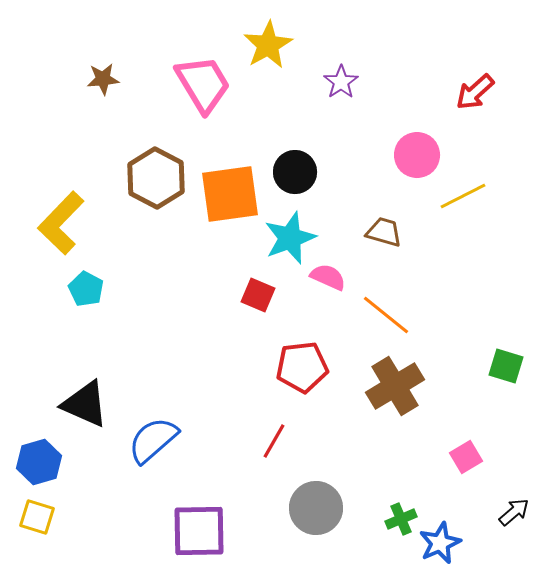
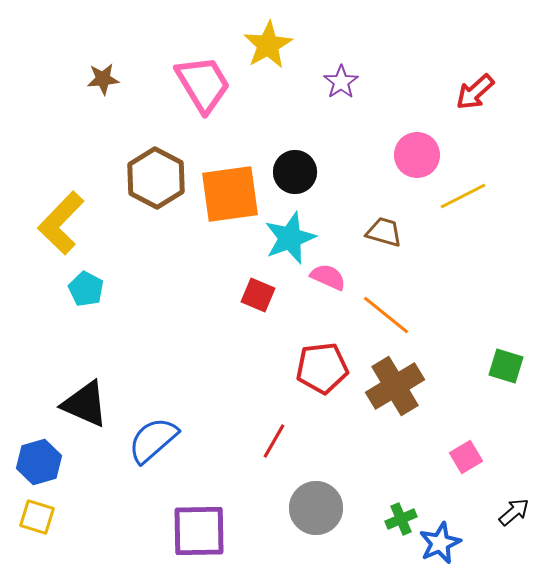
red pentagon: moved 20 px right, 1 px down
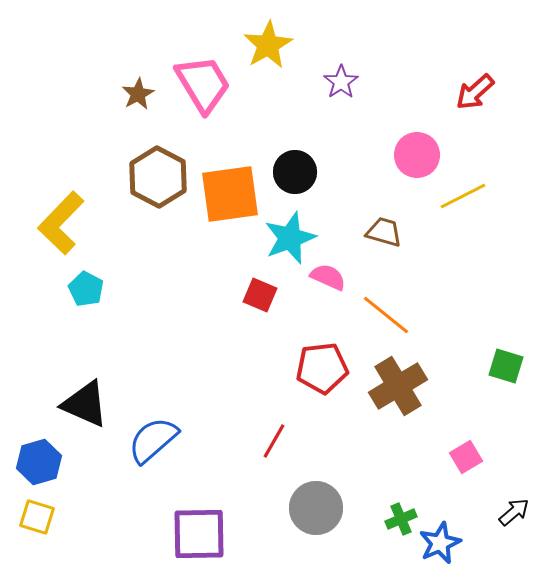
brown star: moved 35 px right, 15 px down; rotated 24 degrees counterclockwise
brown hexagon: moved 2 px right, 1 px up
red square: moved 2 px right
brown cross: moved 3 px right
purple square: moved 3 px down
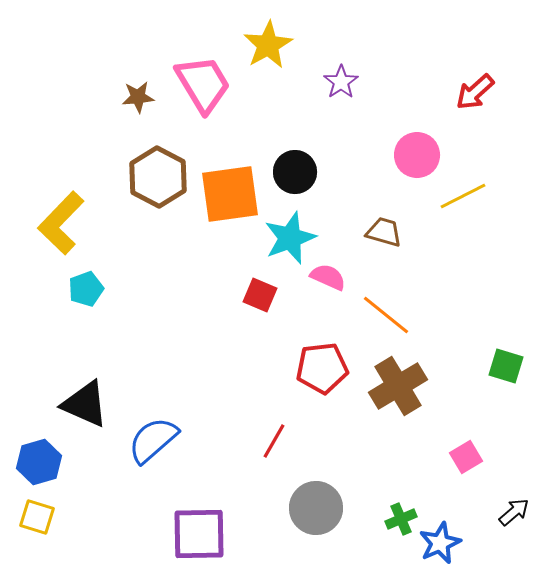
brown star: moved 3 px down; rotated 24 degrees clockwise
cyan pentagon: rotated 24 degrees clockwise
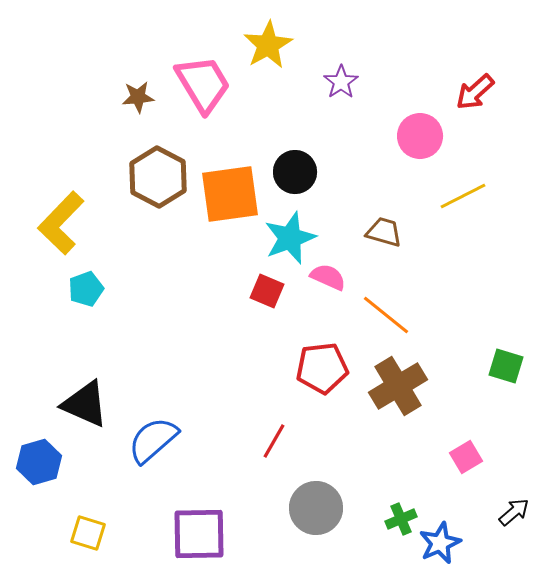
pink circle: moved 3 px right, 19 px up
red square: moved 7 px right, 4 px up
yellow square: moved 51 px right, 16 px down
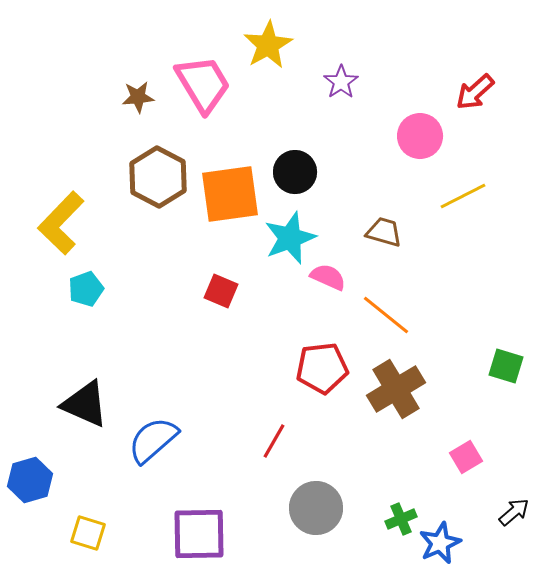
red square: moved 46 px left
brown cross: moved 2 px left, 3 px down
blue hexagon: moved 9 px left, 18 px down
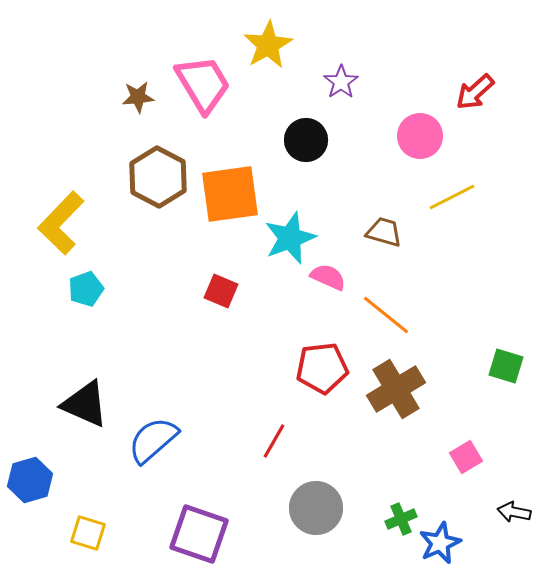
black circle: moved 11 px right, 32 px up
yellow line: moved 11 px left, 1 px down
black arrow: rotated 128 degrees counterclockwise
purple square: rotated 20 degrees clockwise
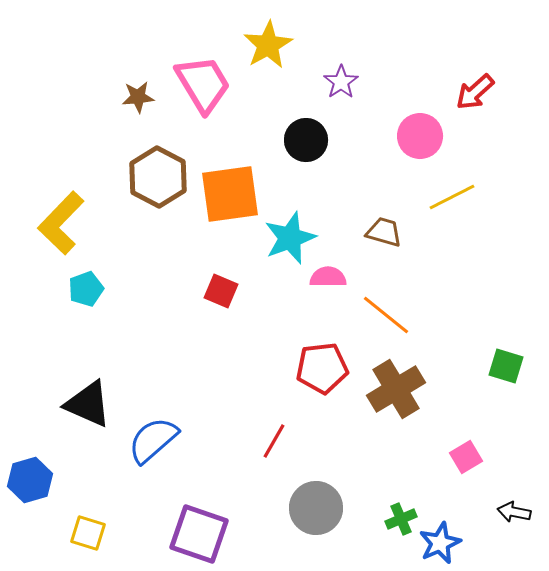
pink semicircle: rotated 24 degrees counterclockwise
black triangle: moved 3 px right
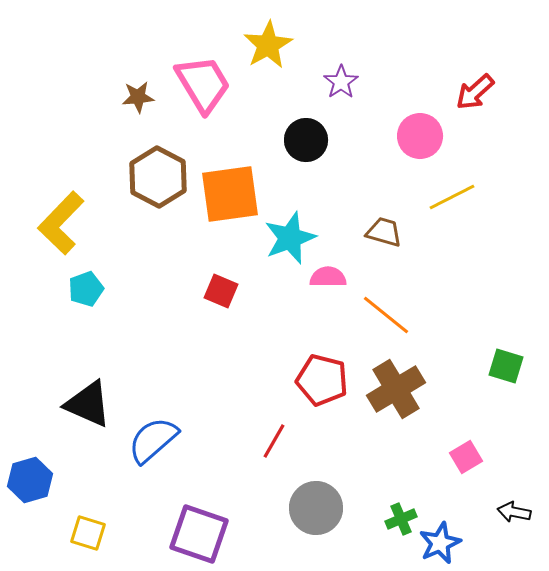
red pentagon: moved 12 px down; rotated 21 degrees clockwise
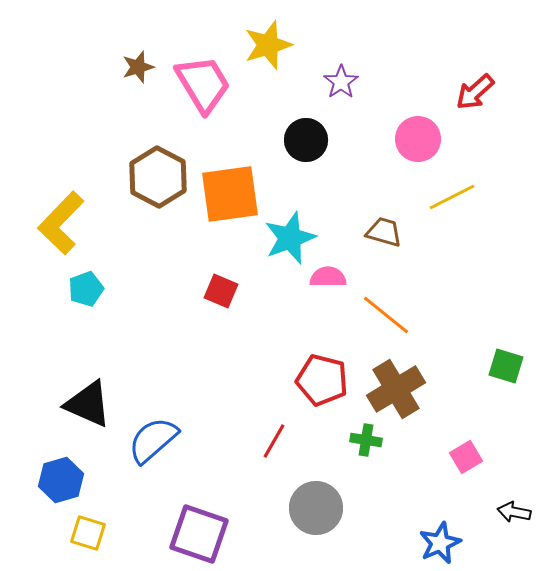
yellow star: rotated 12 degrees clockwise
brown star: moved 30 px up; rotated 12 degrees counterclockwise
pink circle: moved 2 px left, 3 px down
blue hexagon: moved 31 px right
green cross: moved 35 px left, 79 px up; rotated 32 degrees clockwise
